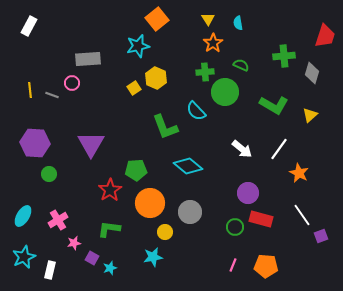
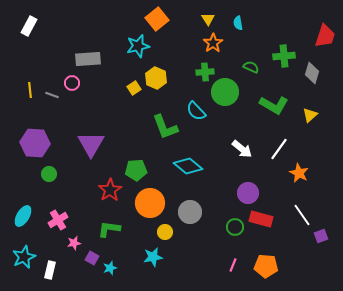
green semicircle at (241, 65): moved 10 px right, 2 px down
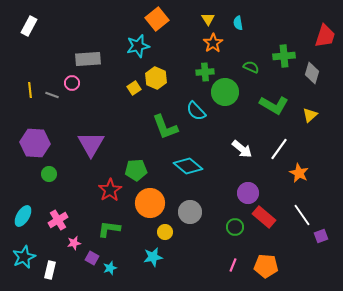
red rectangle at (261, 219): moved 3 px right, 2 px up; rotated 25 degrees clockwise
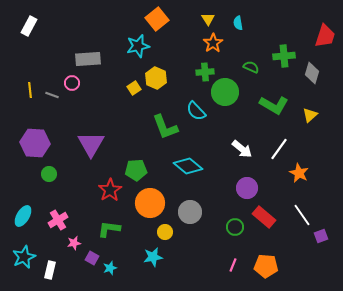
purple circle at (248, 193): moved 1 px left, 5 px up
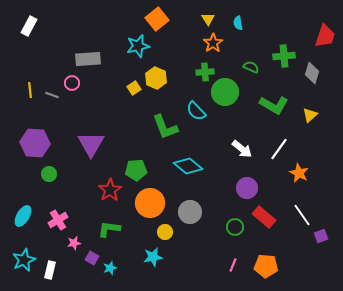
cyan star at (24, 257): moved 3 px down
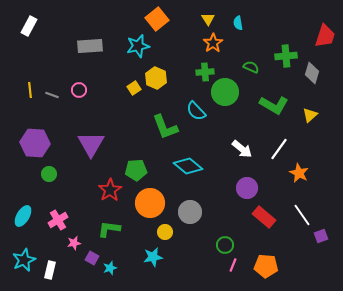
green cross at (284, 56): moved 2 px right
gray rectangle at (88, 59): moved 2 px right, 13 px up
pink circle at (72, 83): moved 7 px right, 7 px down
green circle at (235, 227): moved 10 px left, 18 px down
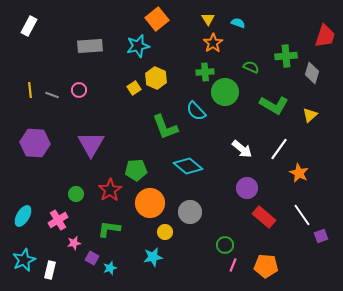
cyan semicircle at (238, 23): rotated 120 degrees clockwise
green circle at (49, 174): moved 27 px right, 20 px down
